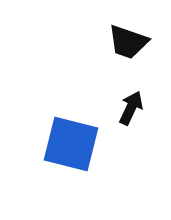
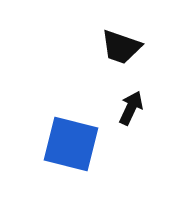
black trapezoid: moved 7 px left, 5 px down
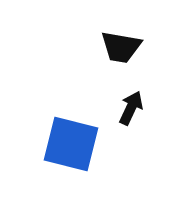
black trapezoid: rotated 9 degrees counterclockwise
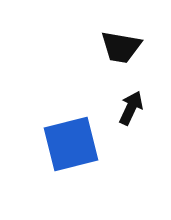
blue square: rotated 28 degrees counterclockwise
